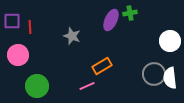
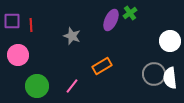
green cross: rotated 24 degrees counterclockwise
red line: moved 1 px right, 2 px up
pink line: moved 15 px left; rotated 28 degrees counterclockwise
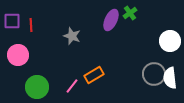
orange rectangle: moved 8 px left, 9 px down
green circle: moved 1 px down
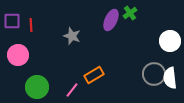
pink line: moved 4 px down
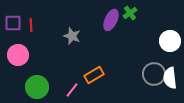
purple square: moved 1 px right, 2 px down
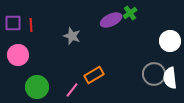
purple ellipse: rotated 40 degrees clockwise
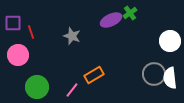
red line: moved 7 px down; rotated 16 degrees counterclockwise
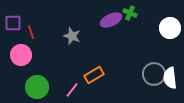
green cross: rotated 32 degrees counterclockwise
white circle: moved 13 px up
pink circle: moved 3 px right
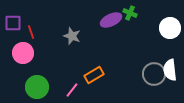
pink circle: moved 2 px right, 2 px up
white semicircle: moved 8 px up
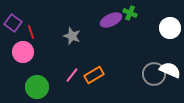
purple square: rotated 36 degrees clockwise
pink circle: moved 1 px up
white semicircle: rotated 120 degrees clockwise
pink line: moved 15 px up
